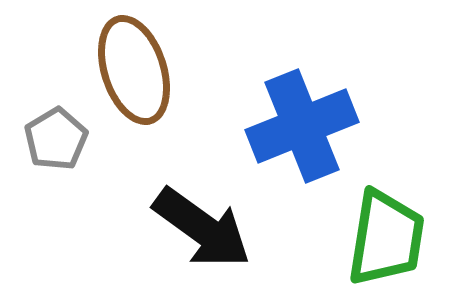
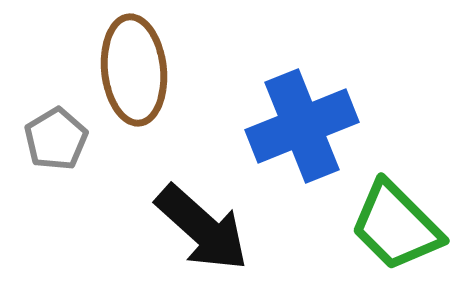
brown ellipse: rotated 12 degrees clockwise
black arrow: rotated 6 degrees clockwise
green trapezoid: moved 10 px right, 12 px up; rotated 126 degrees clockwise
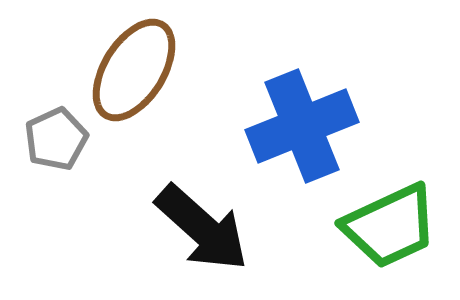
brown ellipse: rotated 38 degrees clockwise
gray pentagon: rotated 6 degrees clockwise
green trapezoid: moved 6 px left; rotated 70 degrees counterclockwise
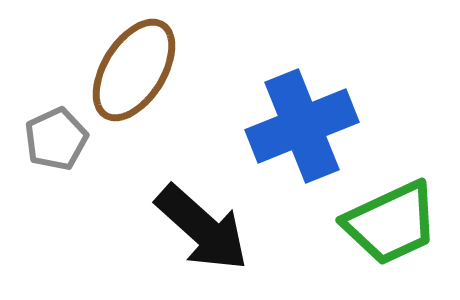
green trapezoid: moved 1 px right, 3 px up
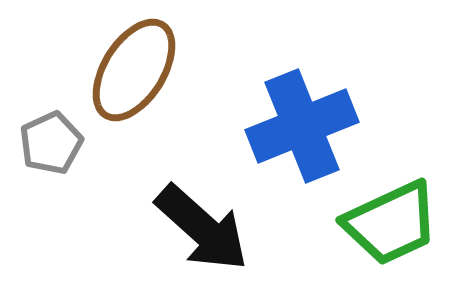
gray pentagon: moved 5 px left, 4 px down
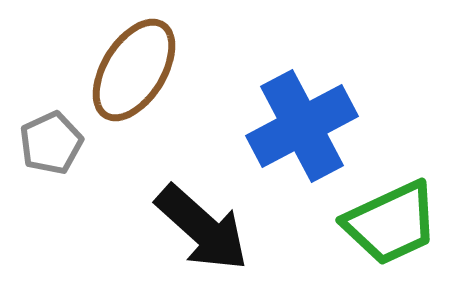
blue cross: rotated 6 degrees counterclockwise
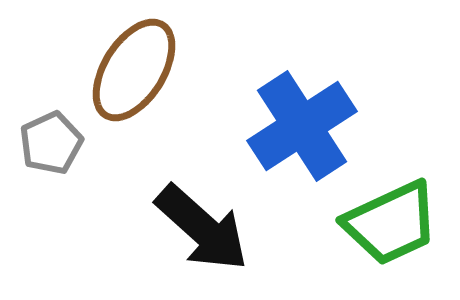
blue cross: rotated 5 degrees counterclockwise
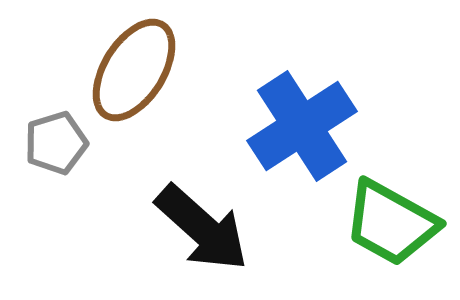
gray pentagon: moved 5 px right; rotated 8 degrees clockwise
green trapezoid: rotated 54 degrees clockwise
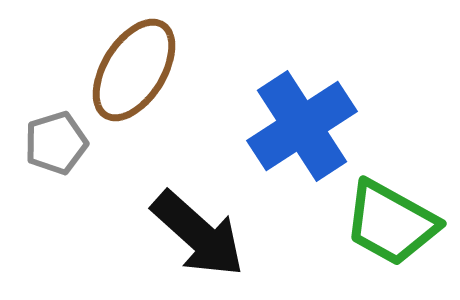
black arrow: moved 4 px left, 6 px down
